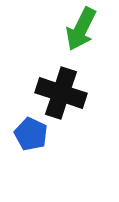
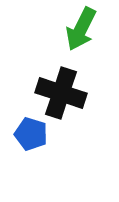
blue pentagon: rotated 8 degrees counterclockwise
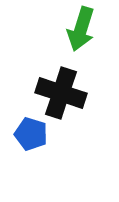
green arrow: rotated 9 degrees counterclockwise
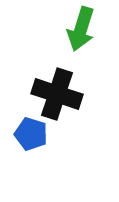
black cross: moved 4 px left, 1 px down
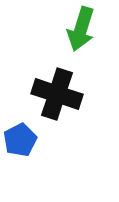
blue pentagon: moved 11 px left, 6 px down; rotated 28 degrees clockwise
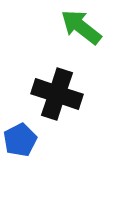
green arrow: moved 2 px up; rotated 111 degrees clockwise
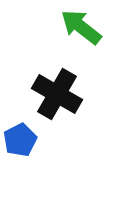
black cross: rotated 12 degrees clockwise
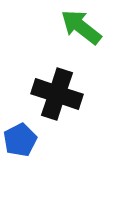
black cross: rotated 12 degrees counterclockwise
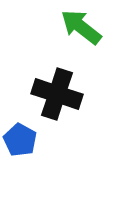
blue pentagon: rotated 16 degrees counterclockwise
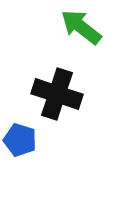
blue pentagon: rotated 12 degrees counterclockwise
